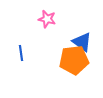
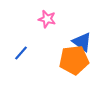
blue line: rotated 49 degrees clockwise
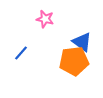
pink star: moved 2 px left
orange pentagon: moved 1 px down
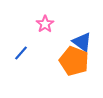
pink star: moved 5 px down; rotated 24 degrees clockwise
orange pentagon: rotated 28 degrees clockwise
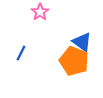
pink star: moved 5 px left, 12 px up
blue line: rotated 14 degrees counterclockwise
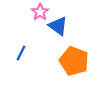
blue triangle: moved 24 px left, 16 px up
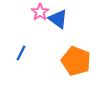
blue triangle: moved 7 px up
orange pentagon: moved 2 px right
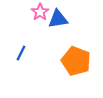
blue triangle: rotated 45 degrees counterclockwise
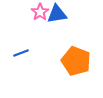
blue triangle: moved 1 px left, 5 px up
blue line: rotated 42 degrees clockwise
